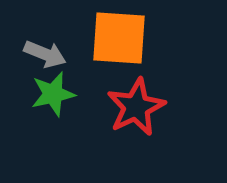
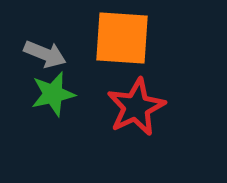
orange square: moved 3 px right
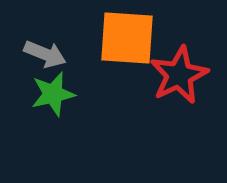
orange square: moved 5 px right
red star: moved 43 px right, 32 px up
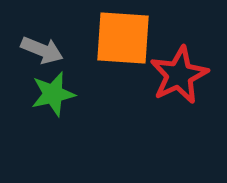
orange square: moved 4 px left
gray arrow: moved 3 px left, 4 px up
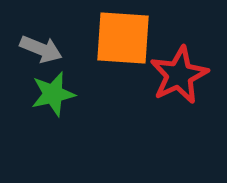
gray arrow: moved 1 px left, 1 px up
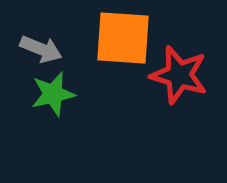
red star: rotated 30 degrees counterclockwise
